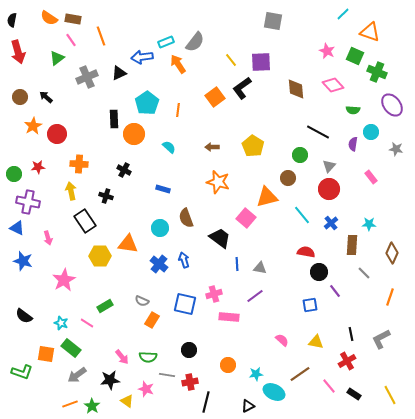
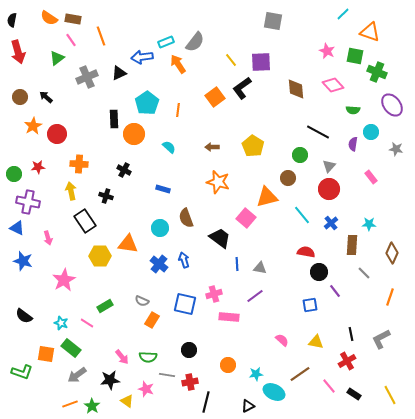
green square at (355, 56): rotated 12 degrees counterclockwise
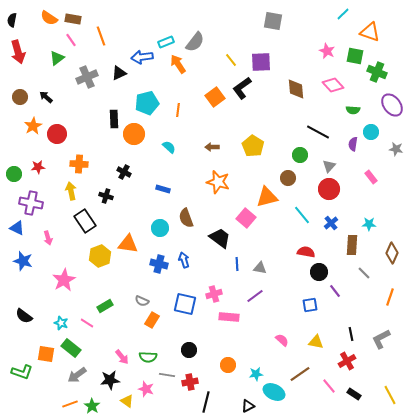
cyan pentagon at (147, 103): rotated 20 degrees clockwise
black cross at (124, 170): moved 2 px down
purple cross at (28, 202): moved 3 px right, 1 px down
yellow hexagon at (100, 256): rotated 20 degrees counterclockwise
blue cross at (159, 264): rotated 24 degrees counterclockwise
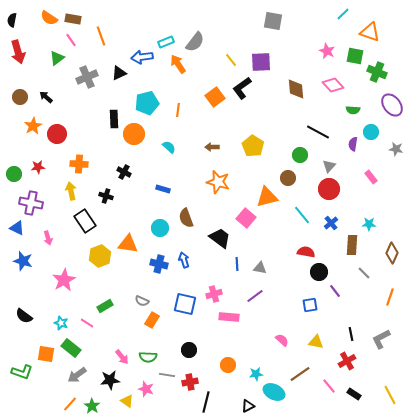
orange line at (70, 404): rotated 28 degrees counterclockwise
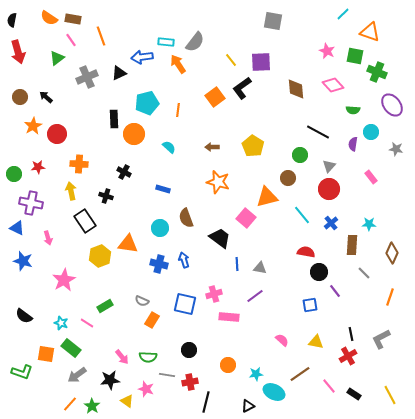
cyan rectangle at (166, 42): rotated 28 degrees clockwise
red cross at (347, 361): moved 1 px right, 5 px up
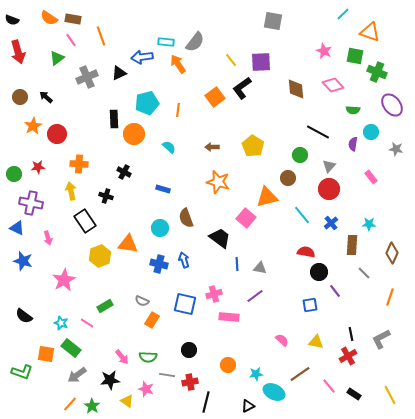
black semicircle at (12, 20): rotated 80 degrees counterclockwise
pink star at (327, 51): moved 3 px left
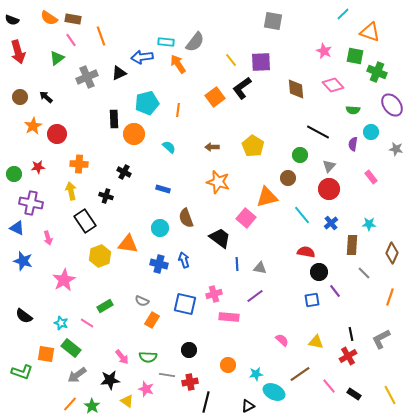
blue square at (310, 305): moved 2 px right, 5 px up
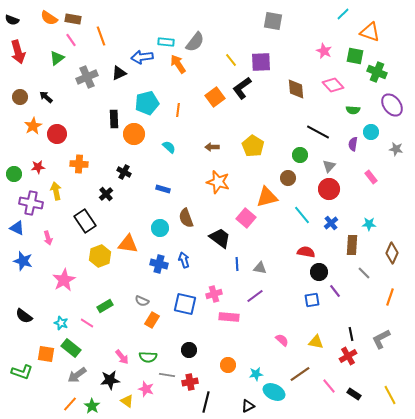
yellow arrow at (71, 191): moved 15 px left
black cross at (106, 196): moved 2 px up; rotated 32 degrees clockwise
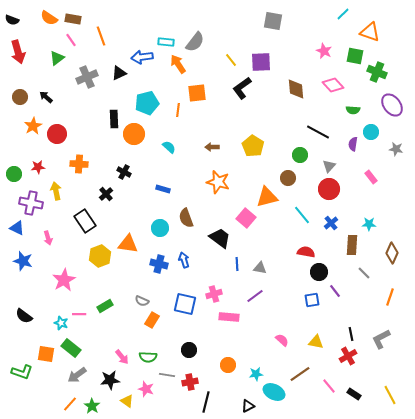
orange square at (215, 97): moved 18 px left, 4 px up; rotated 30 degrees clockwise
pink line at (87, 323): moved 8 px left, 9 px up; rotated 32 degrees counterclockwise
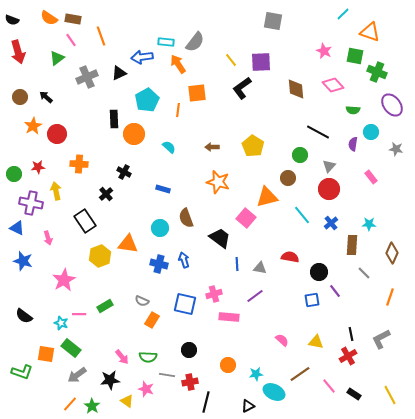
cyan pentagon at (147, 103): moved 3 px up; rotated 15 degrees counterclockwise
red semicircle at (306, 252): moved 16 px left, 5 px down
